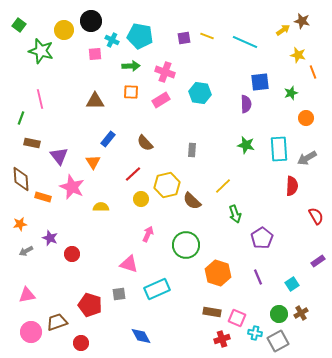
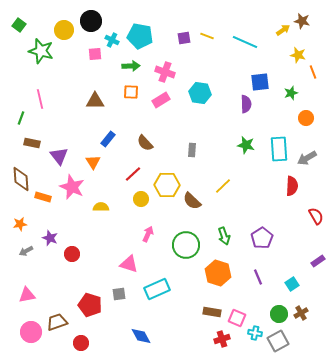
yellow hexagon at (167, 185): rotated 15 degrees clockwise
green arrow at (235, 214): moved 11 px left, 22 px down
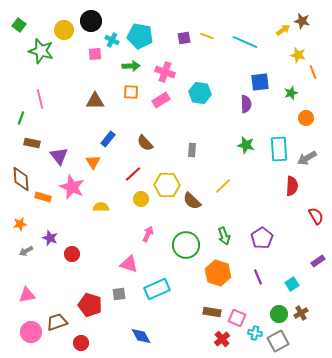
red cross at (222, 339): rotated 21 degrees counterclockwise
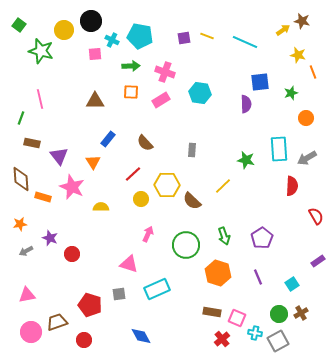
green star at (246, 145): moved 15 px down
red circle at (81, 343): moved 3 px right, 3 px up
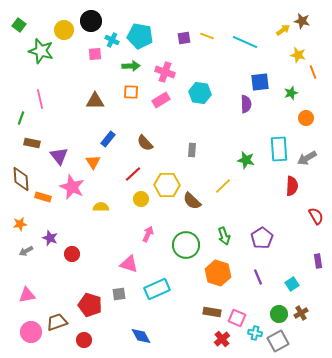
purple rectangle at (318, 261): rotated 64 degrees counterclockwise
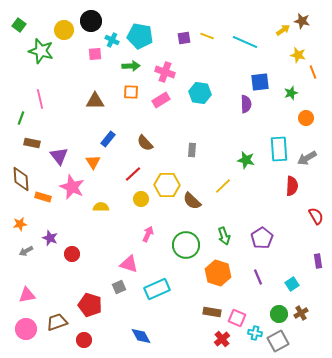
gray square at (119, 294): moved 7 px up; rotated 16 degrees counterclockwise
pink circle at (31, 332): moved 5 px left, 3 px up
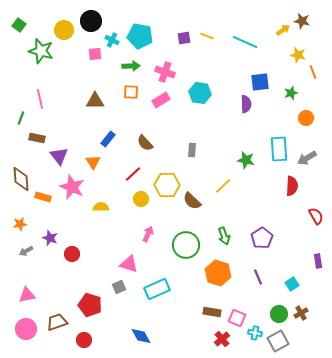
brown rectangle at (32, 143): moved 5 px right, 5 px up
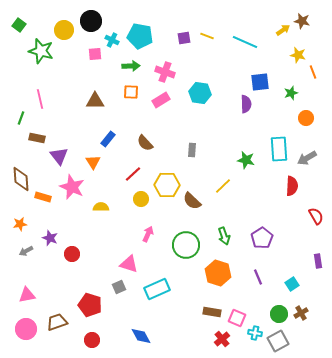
red circle at (84, 340): moved 8 px right
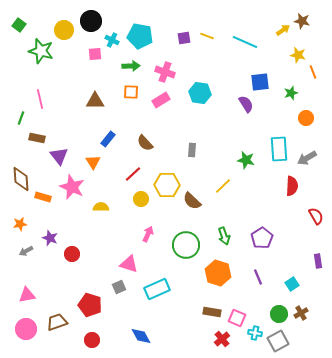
purple semicircle at (246, 104): rotated 30 degrees counterclockwise
